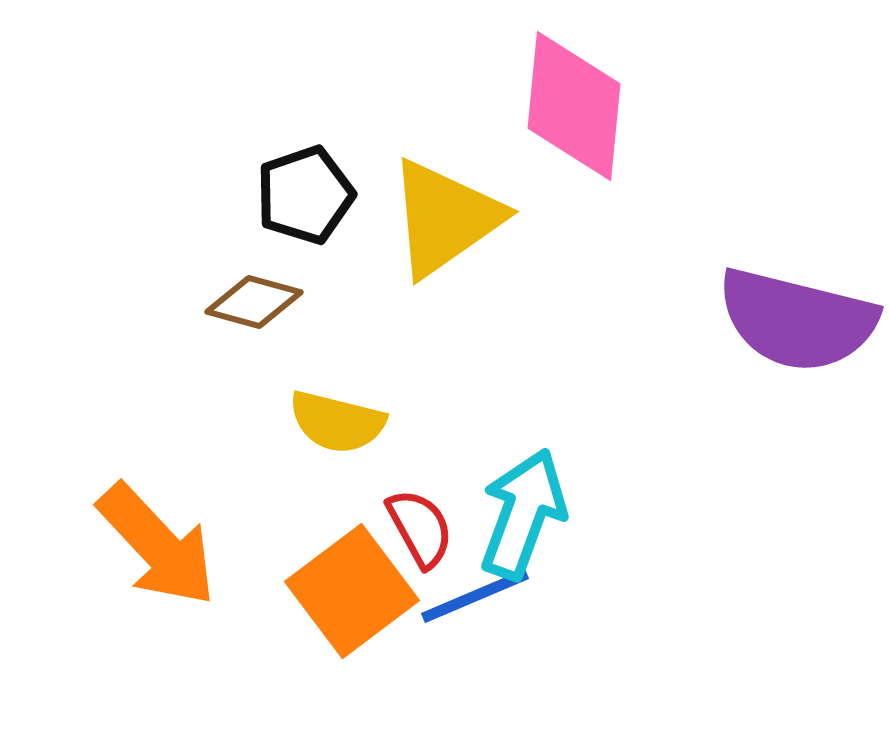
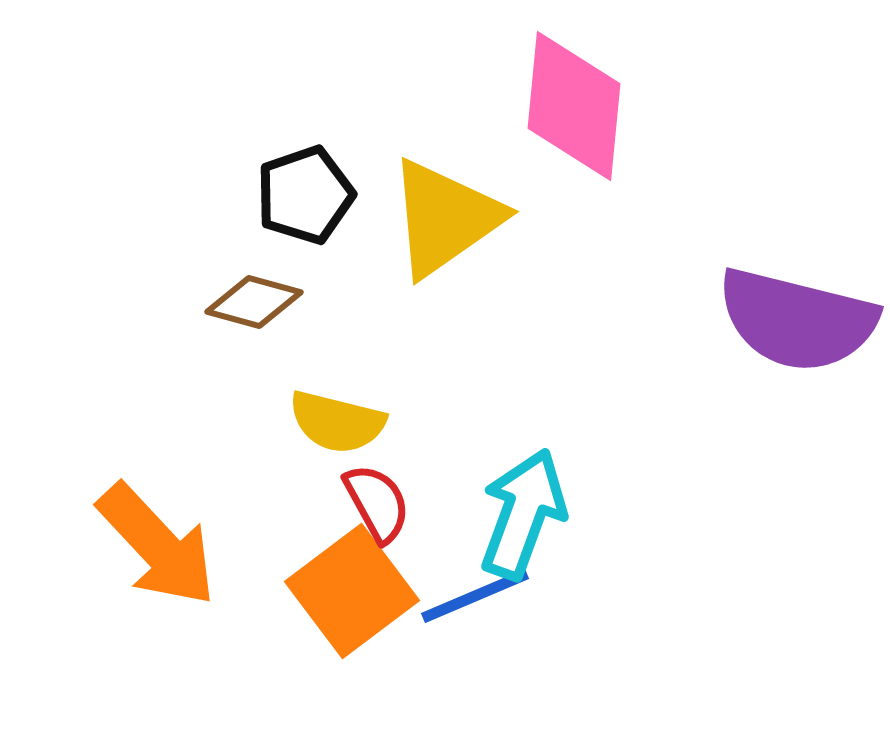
red semicircle: moved 43 px left, 25 px up
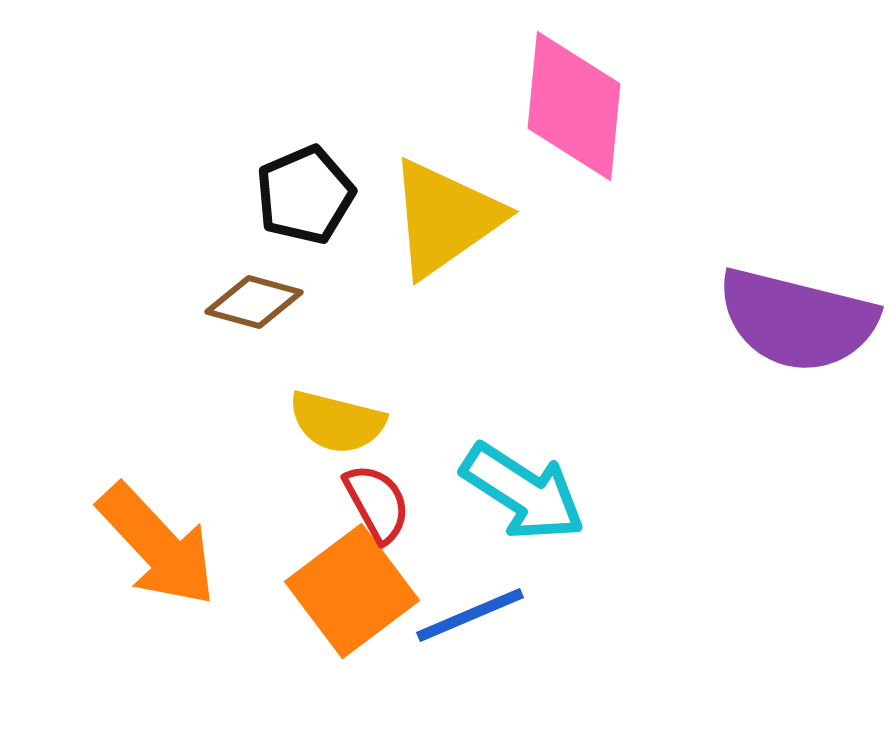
black pentagon: rotated 4 degrees counterclockwise
cyan arrow: moved 22 px up; rotated 103 degrees clockwise
blue line: moved 5 px left, 19 px down
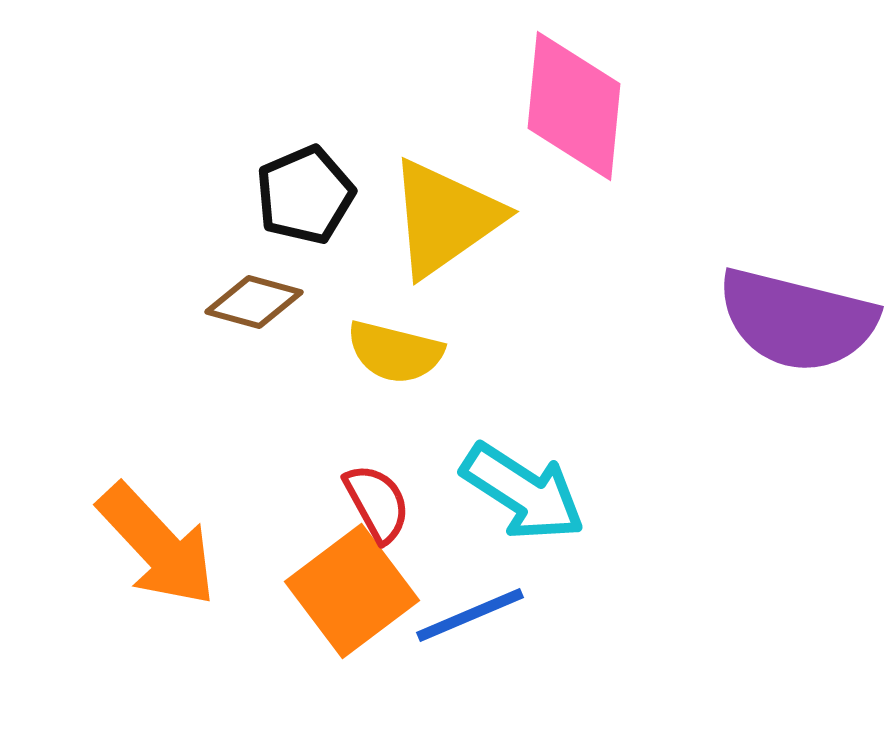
yellow semicircle: moved 58 px right, 70 px up
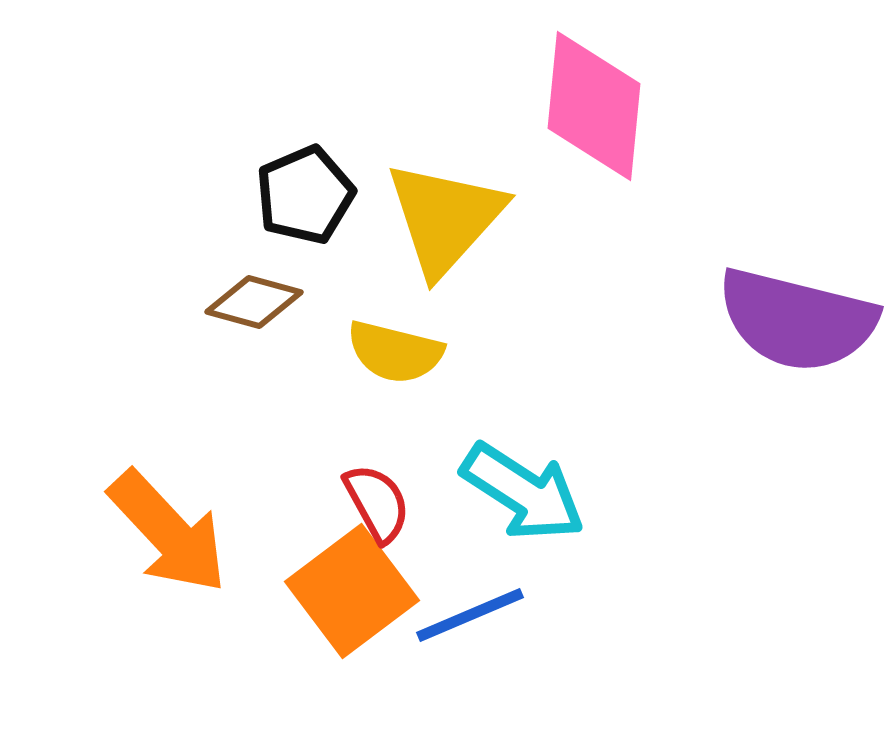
pink diamond: moved 20 px right
yellow triangle: rotated 13 degrees counterclockwise
orange arrow: moved 11 px right, 13 px up
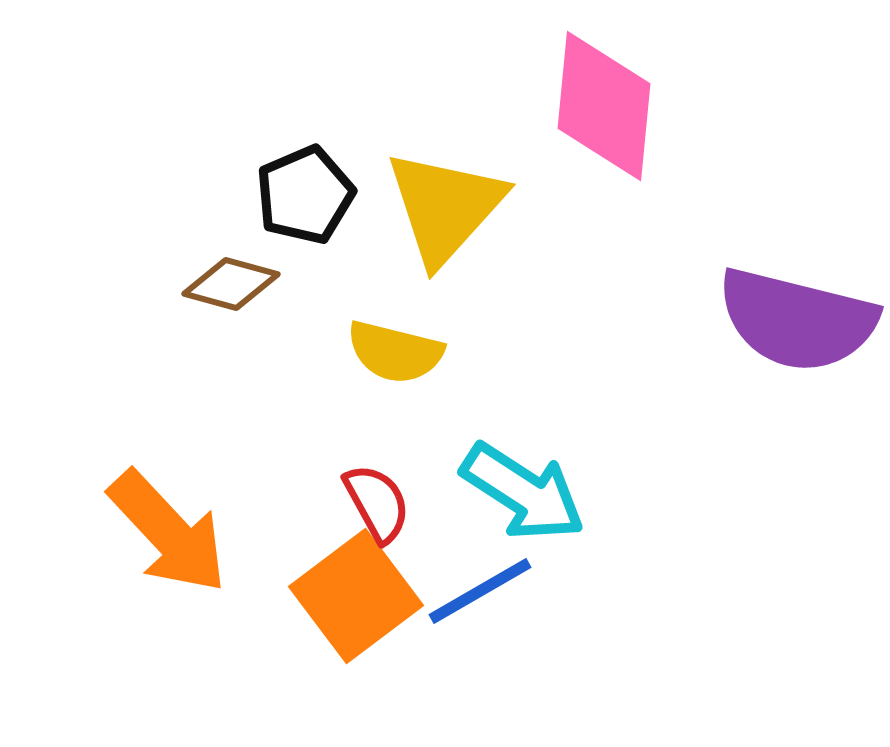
pink diamond: moved 10 px right
yellow triangle: moved 11 px up
brown diamond: moved 23 px left, 18 px up
orange square: moved 4 px right, 5 px down
blue line: moved 10 px right, 24 px up; rotated 7 degrees counterclockwise
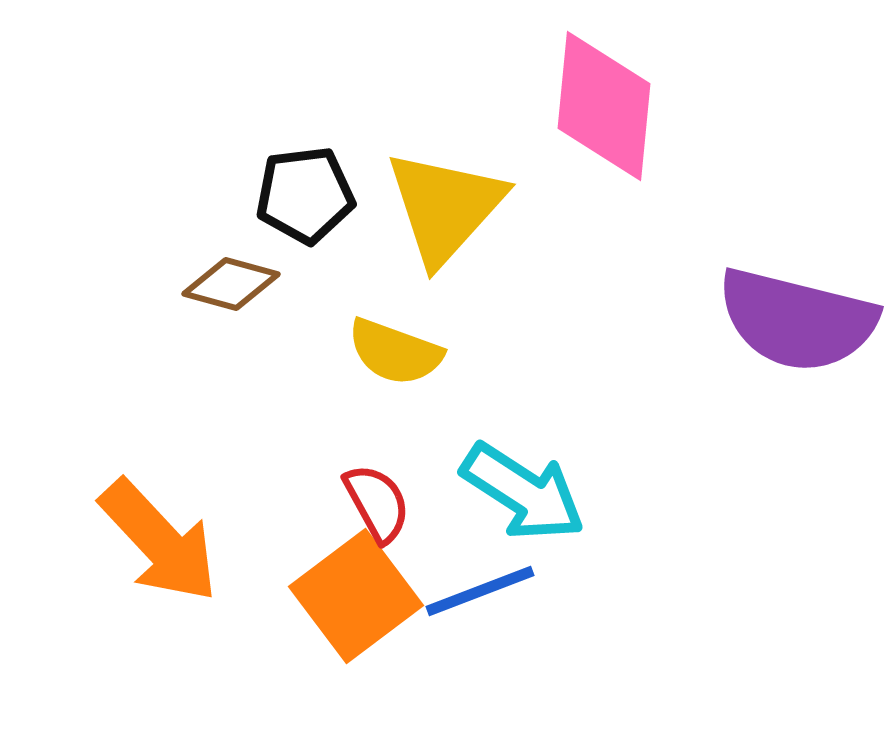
black pentagon: rotated 16 degrees clockwise
yellow semicircle: rotated 6 degrees clockwise
orange arrow: moved 9 px left, 9 px down
blue line: rotated 9 degrees clockwise
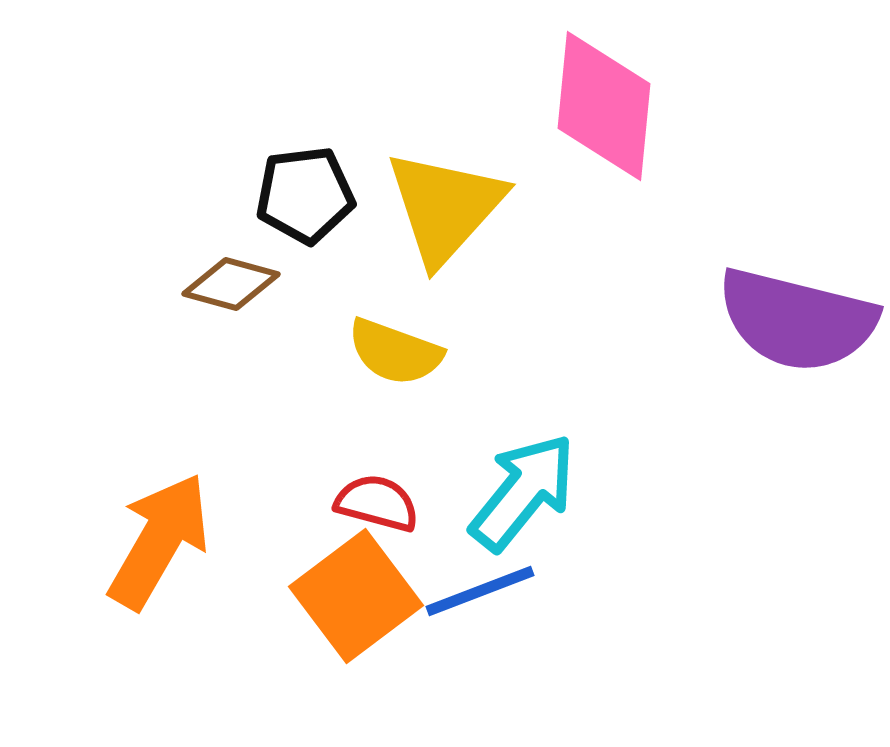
cyan arrow: rotated 84 degrees counterclockwise
red semicircle: rotated 46 degrees counterclockwise
orange arrow: rotated 107 degrees counterclockwise
